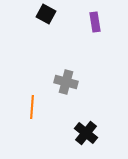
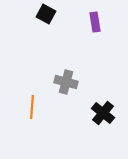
black cross: moved 17 px right, 20 px up
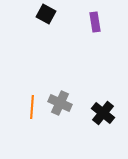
gray cross: moved 6 px left, 21 px down; rotated 10 degrees clockwise
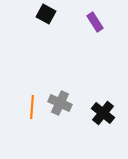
purple rectangle: rotated 24 degrees counterclockwise
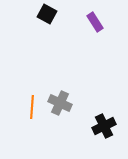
black square: moved 1 px right
black cross: moved 1 px right, 13 px down; rotated 25 degrees clockwise
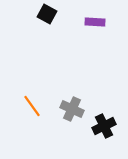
purple rectangle: rotated 54 degrees counterclockwise
gray cross: moved 12 px right, 6 px down
orange line: moved 1 px up; rotated 40 degrees counterclockwise
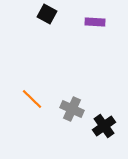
orange line: moved 7 px up; rotated 10 degrees counterclockwise
black cross: rotated 10 degrees counterclockwise
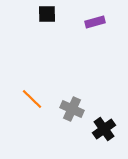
black square: rotated 30 degrees counterclockwise
purple rectangle: rotated 18 degrees counterclockwise
black cross: moved 3 px down
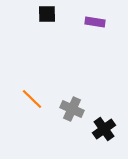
purple rectangle: rotated 24 degrees clockwise
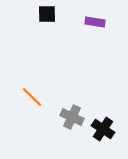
orange line: moved 2 px up
gray cross: moved 8 px down
black cross: moved 1 px left; rotated 20 degrees counterclockwise
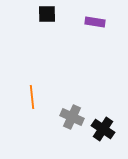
orange line: rotated 40 degrees clockwise
